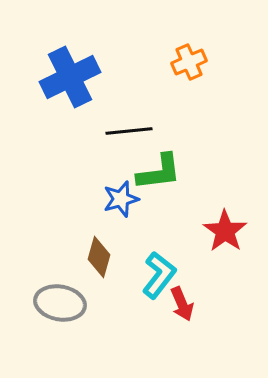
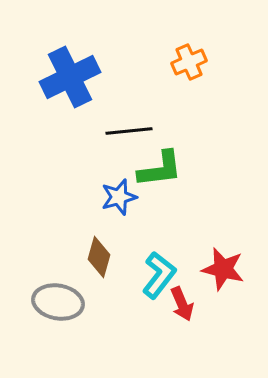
green L-shape: moved 1 px right, 3 px up
blue star: moved 2 px left, 2 px up
red star: moved 2 px left, 38 px down; rotated 21 degrees counterclockwise
gray ellipse: moved 2 px left, 1 px up
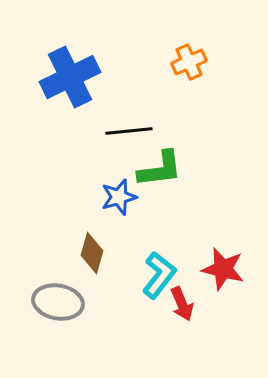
brown diamond: moved 7 px left, 4 px up
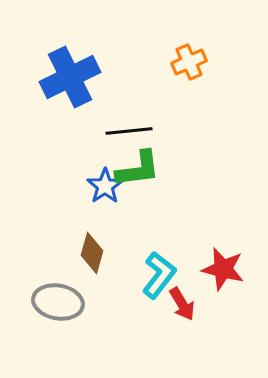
green L-shape: moved 22 px left
blue star: moved 14 px left, 11 px up; rotated 18 degrees counterclockwise
red arrow: rotated 8 degrees counterclockwise
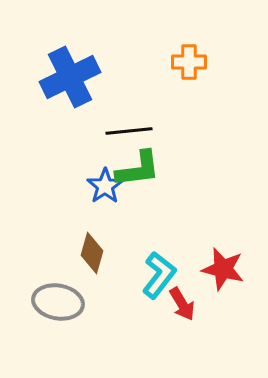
orange cross: rotated 24 degrees clockwise
